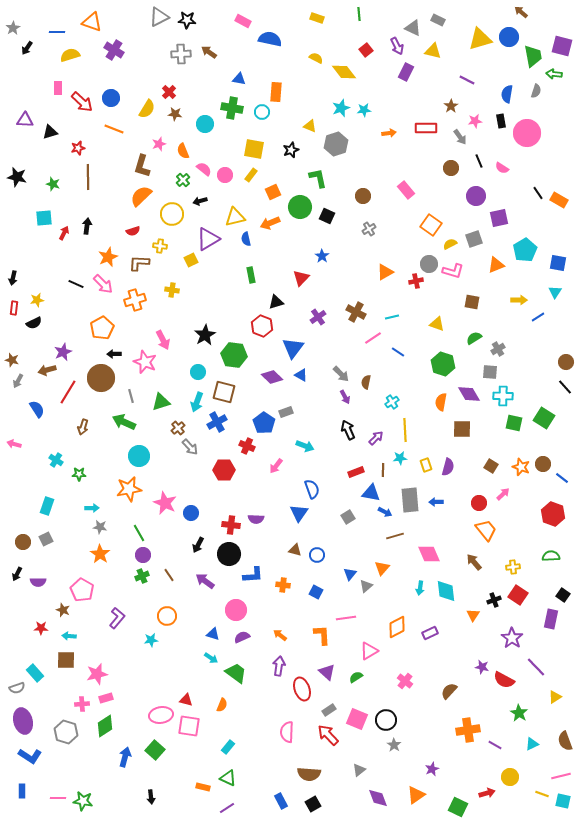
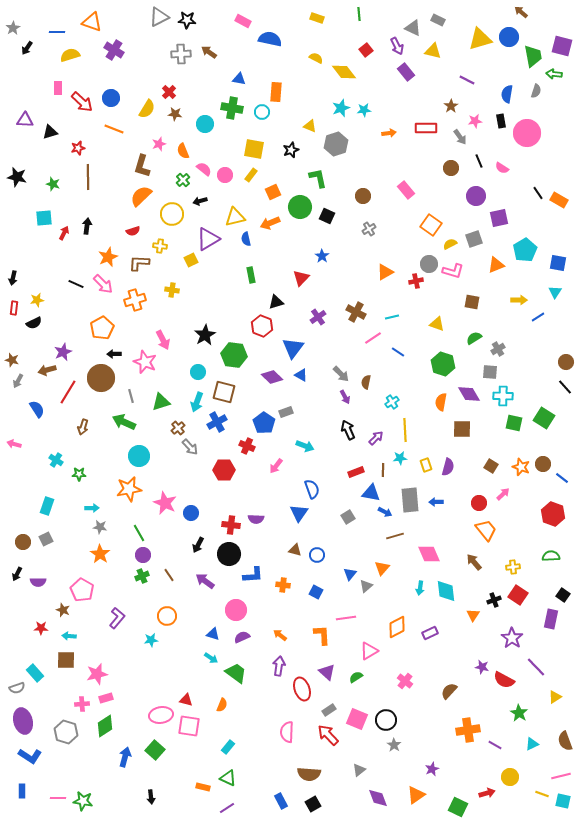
purple rectangle at (406, 72): rotated 66 degrees counterclockwise
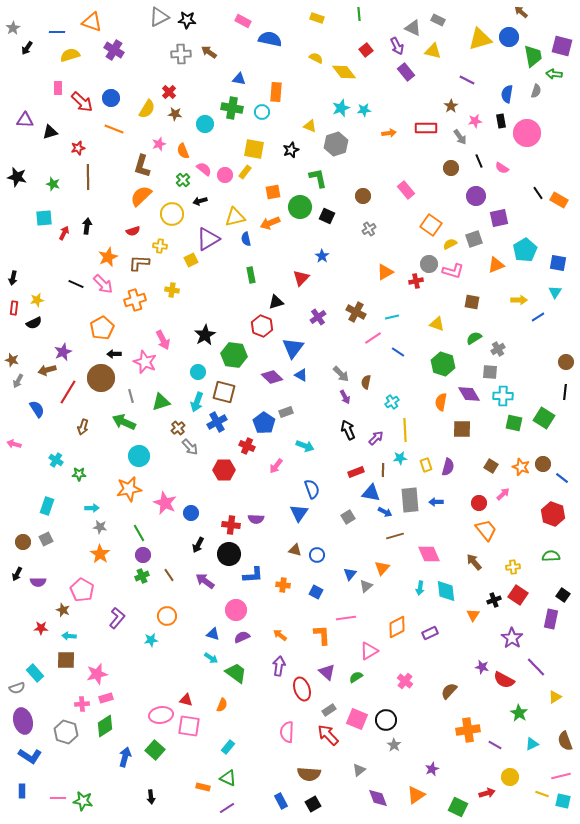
yellow rectangle at (251, 175): moved 6 px left, 3 px up
orange square at (273, 192): rotated 14 degrees clockwise
black line at (565, 387): moved 5 px down; rotated 49 degrees clockwise
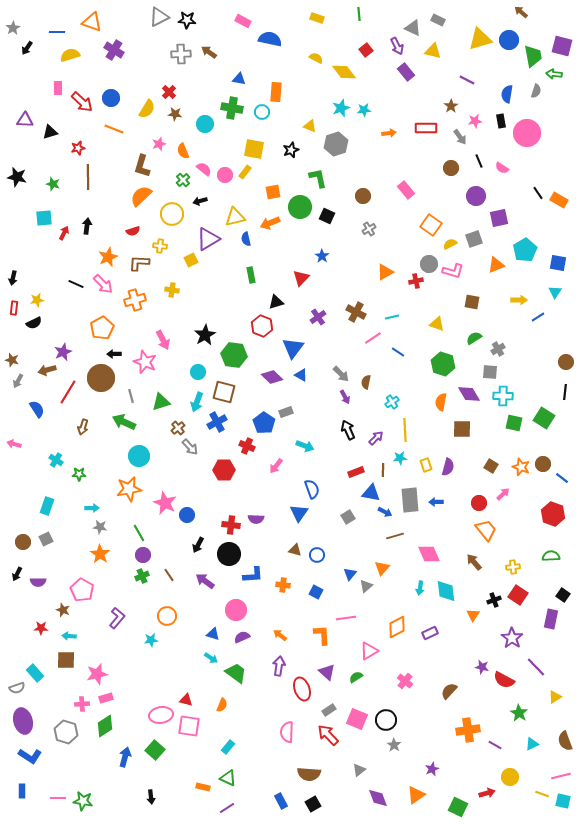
blue circle at (509, 37): moved 3 px down
blue circle at (191, 513): moved 4 px left, 2 px down
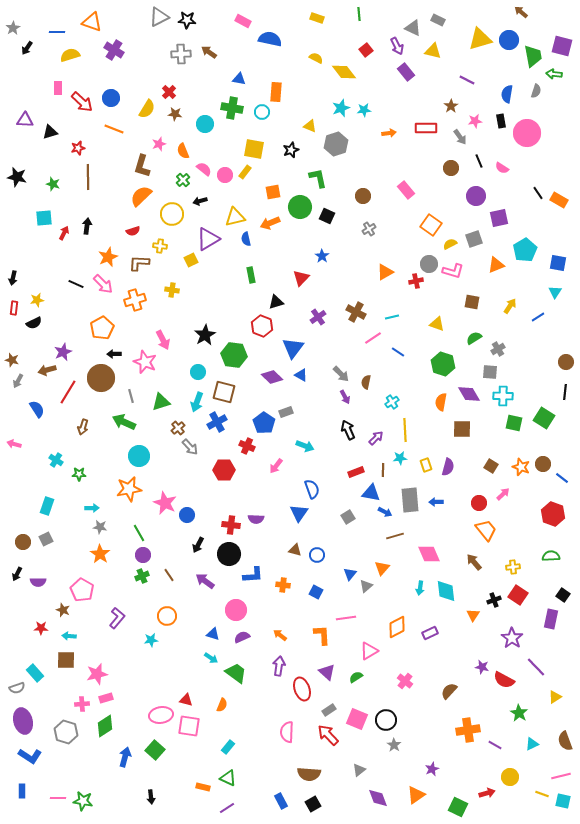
yellow arrow at (519, 300): moved 9 px left, 6 px down; rotated 56 degrees counterclockwise
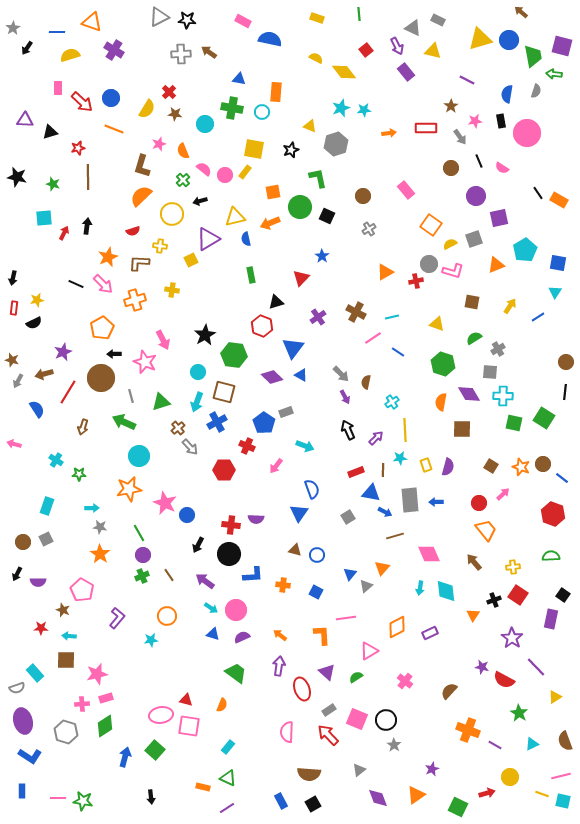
brown arrow at (47, 370): moved 3 px left, 4 px down
cyan arrow at (211, 658): moved 50 px up
orange cross at (468, 730): rotated 30 degrees clockwise
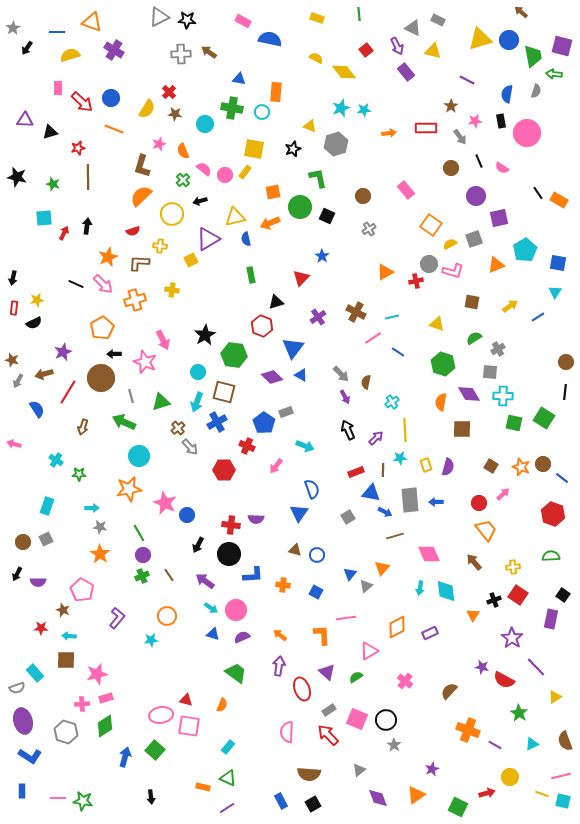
black star at (291, 150): moved 2 px right, 1 px up
yellow arrow at (510, 306): rotated 21 degrees clockwise
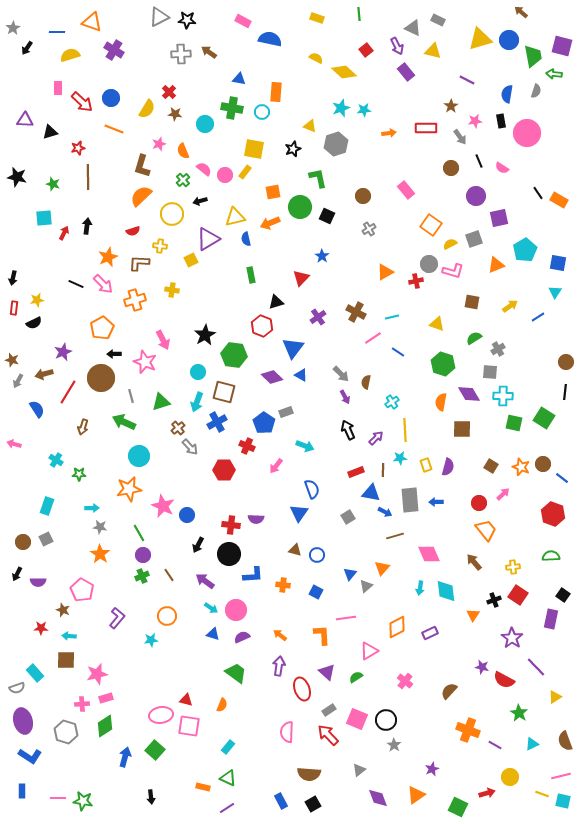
yellow diamond at (344, 72): rotated 10 degrees counterclockwise
pink star at (165, 503): moved 2 px left, 3 px down
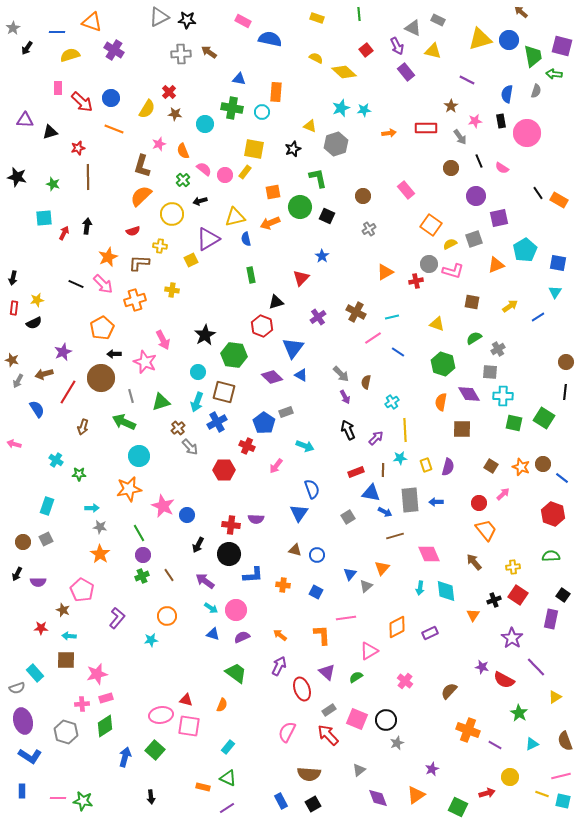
purple arrow at (279, 666): rotated 18 degrees clockwise
pink semicircle at (287, 732): rotated 25 degrees clockwise
gray star at (394, 745): moved 3 px right, 2 px up; rotated 16 degrees clockwise
